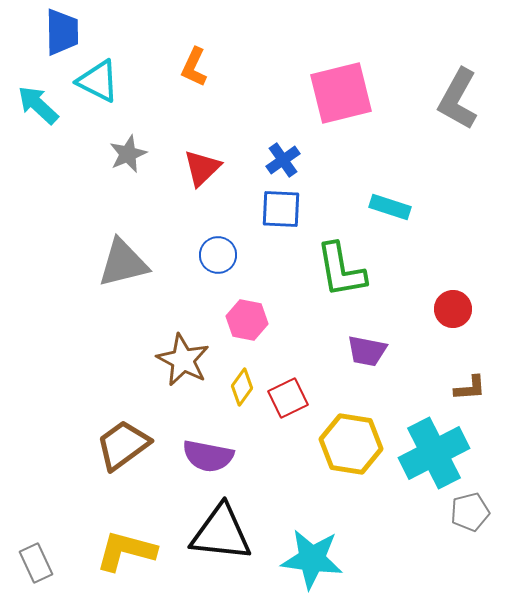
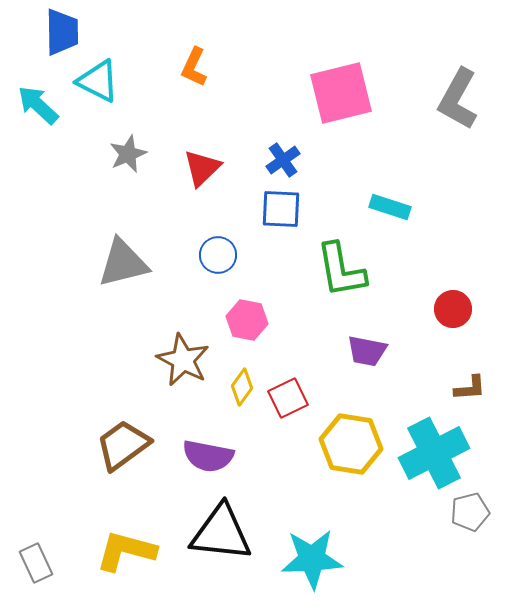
cyan star: rotated 10 degrees counterclockwise
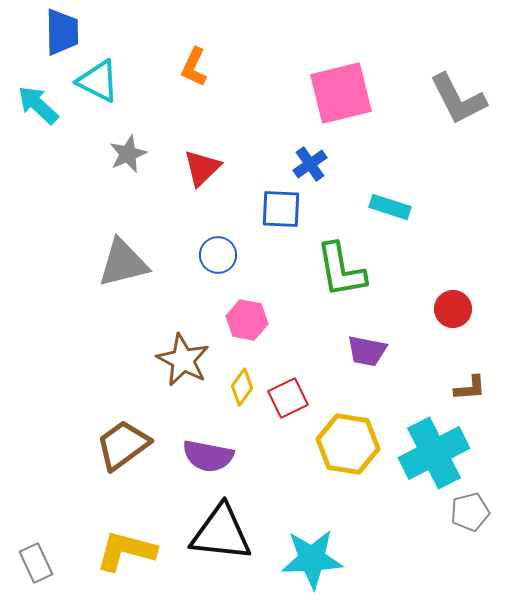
gray L-shape: rotated 56 degrees counterclockwise
blue cross: moved 27 px right, 4 px down
yellow hexagon: moved 3 px left
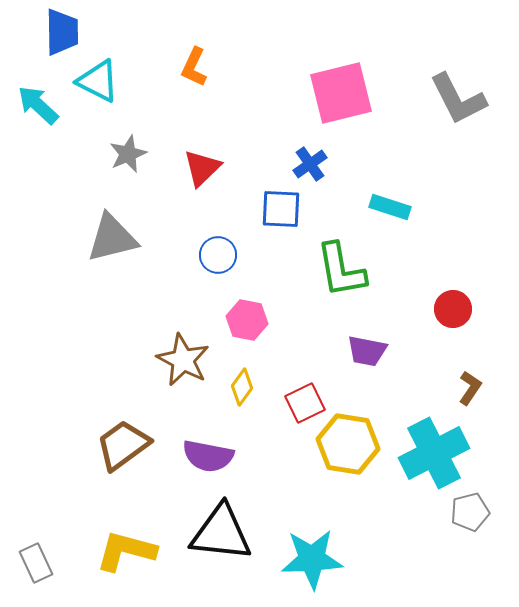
gray triangle: moved 11 px left, 25 px up
brown L-shape: rotated 52 degrees counterclockwise
red square: moved 17 px right, 5 px down
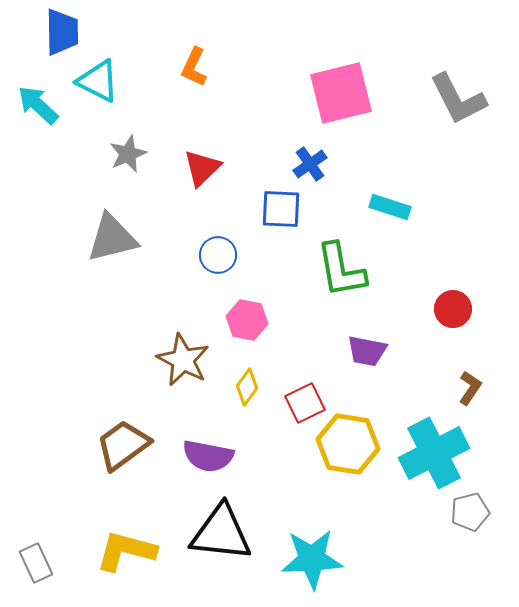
yellow diamond: moved 5 px right
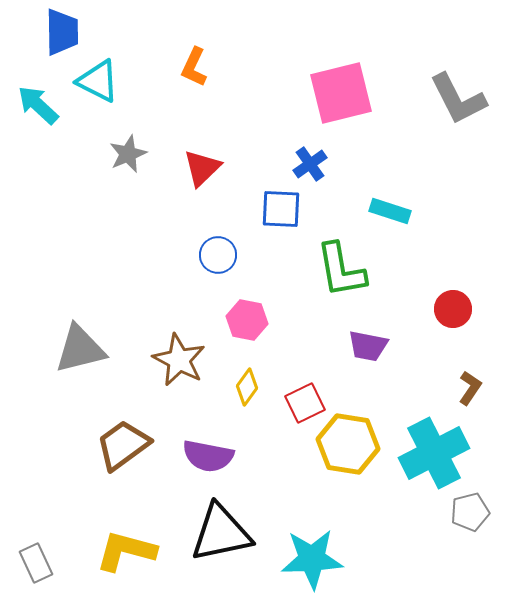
cyan rectangle: moved 4 px down
gray triangle: moved 32 px left, 111 px down
purple trapezoid: moved 1 px right, 5 px up
brown star: moved 4 px left
black triangle: rotated 18 degrees counterclockwise
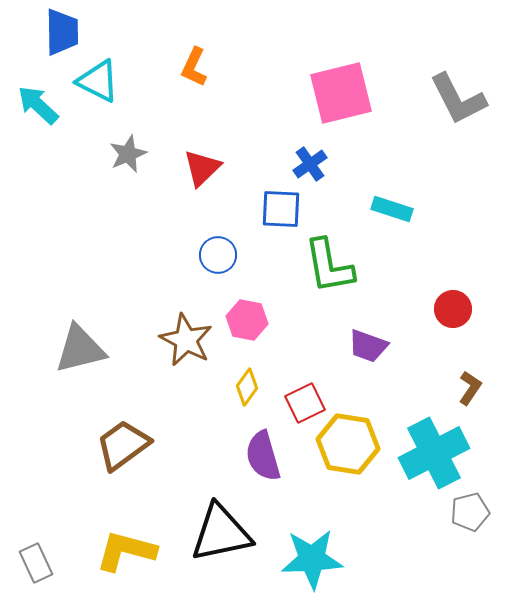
cyan rectangle: moved 2 px right, 2 px up
green L-shape: moved 12 px left, 4 px up
purple trapezoid: rotated 9 degrees clockwise
brown star: moved 7 px right, 20 px up
purple semicircle: moved 55 px right; rotated 63 degrees clockwise
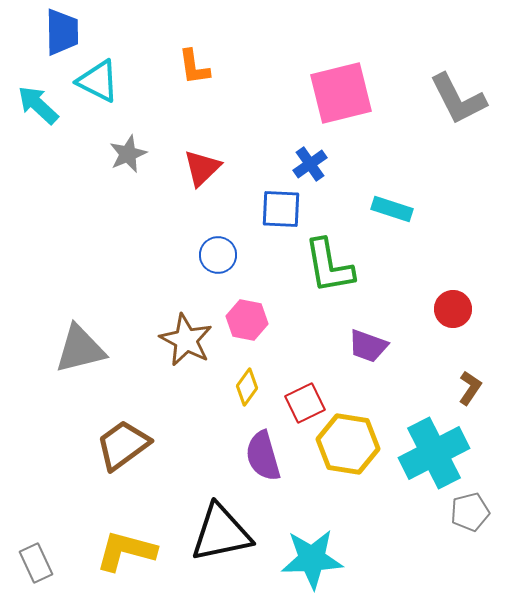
orange L-shape: rotated 33 degrees counterclockwise
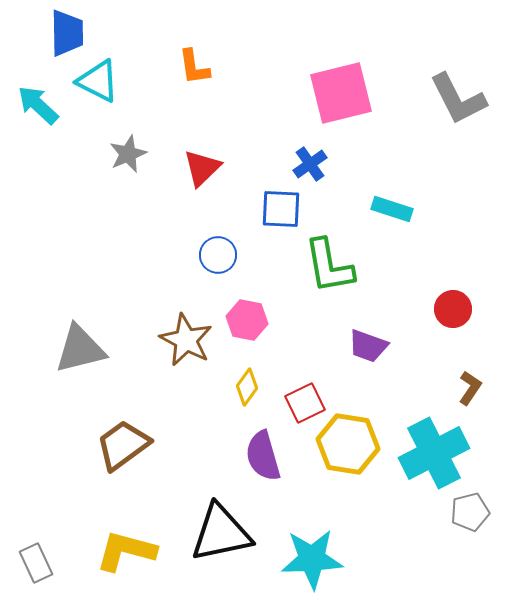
blue trapezoid: moved 5 px right, 1 px down
